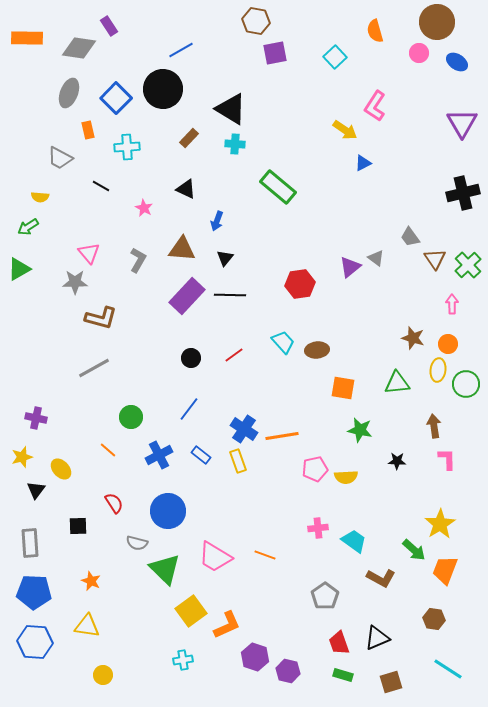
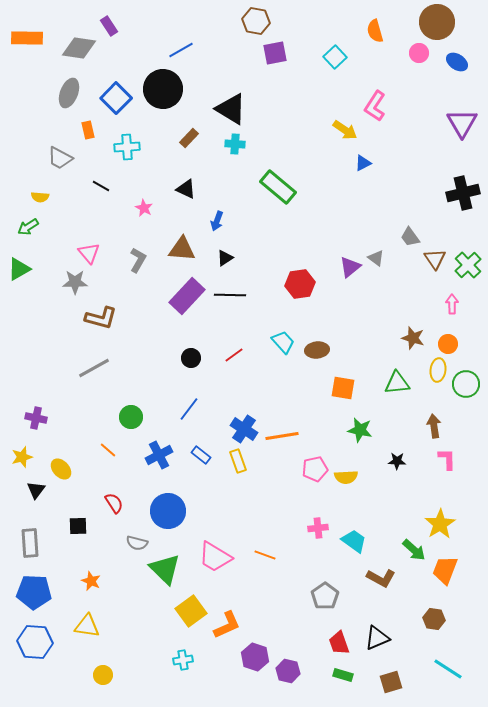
black triangle at (225, 258): rotated 18 degrees clockwise
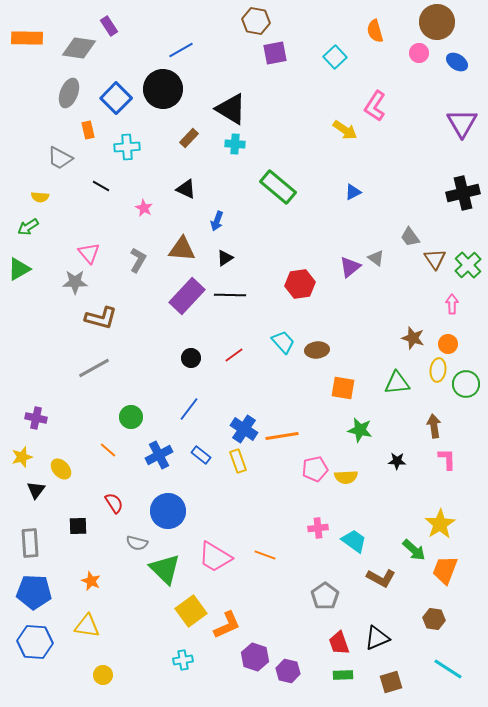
blue triangle at (363, 163): moved 10 px left, 29 px down
green rectangle at (343, 675): rotated 18 degrees counterclockwise
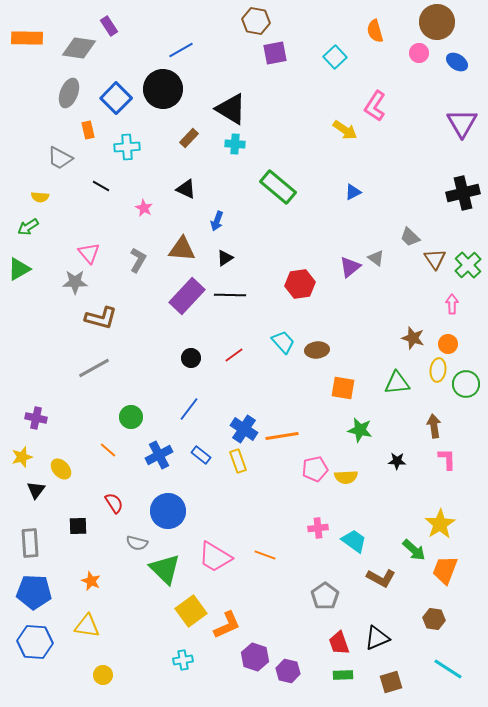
gray trapezoid at (410, 237): rotated 10 degrees counterclockwise
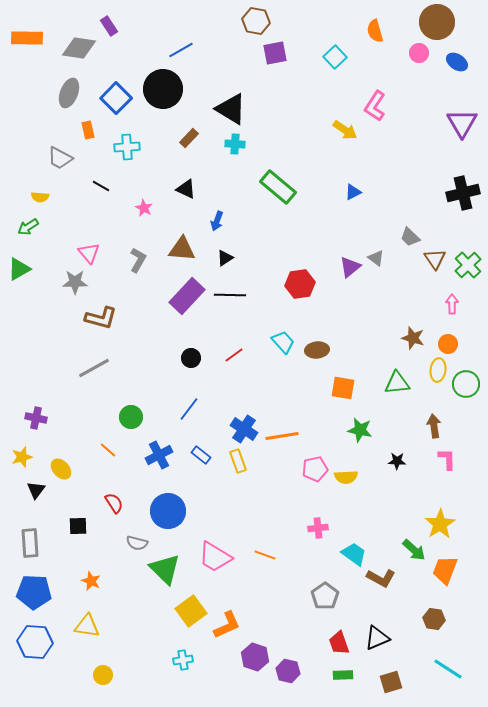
cyan trapezoid at (354, 541): moved 13 px down
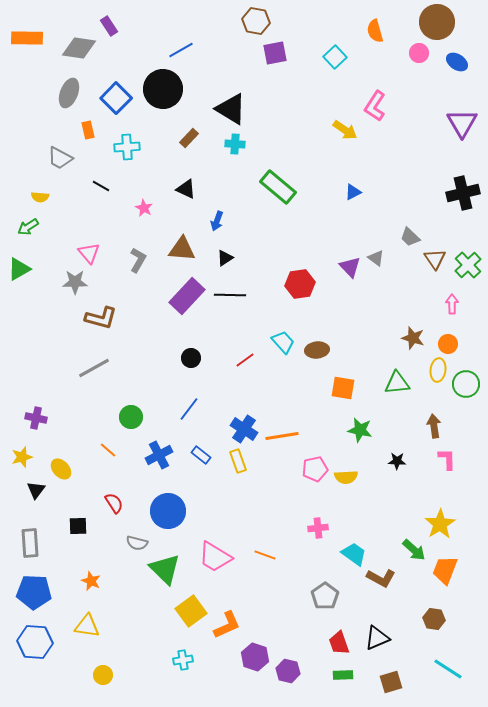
purple triangle at (350, 267): rotated 35 degrees counterclockwise
red line at (234, 355): moved 11 px right, 5 px down
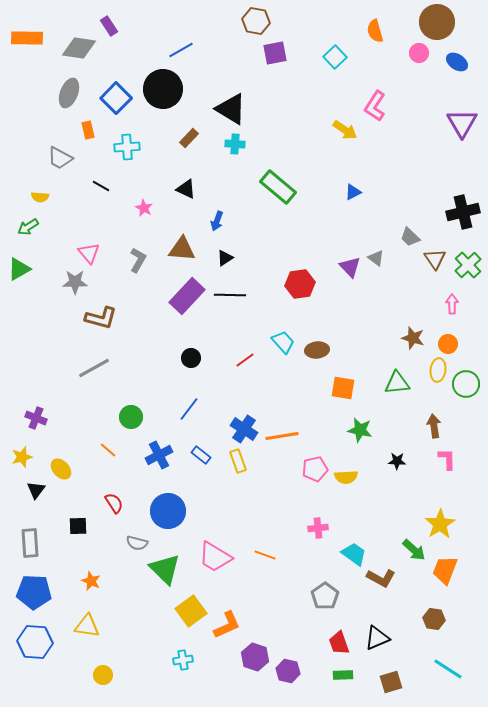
black cross at (463, 193): moved 19 px down
purple cross at (36, 418): rotated 10 degrees clockwise
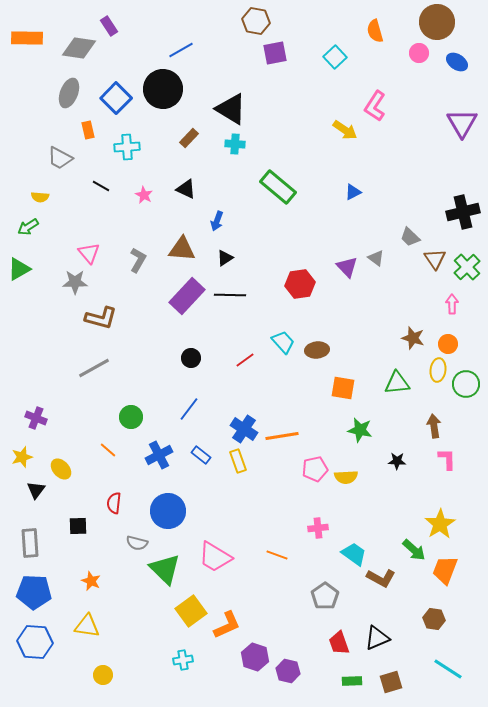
pink star at (144, 208): moved 13 px up
green cross at (468, 265): moved 1 px left, 2 px down
purple triangle at (350, 267): moved 3 px left
red semicircle at (114, 503): rotated 140 degrees counterclockwise
orange line at (265, 555): moved 12 px right
green rectangle at (343, 675): moved 9 px right, 6 px down
